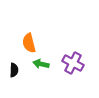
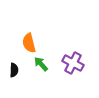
green arrow: rotated 35 degrees clockwise
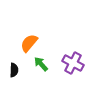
orange semicircle: rotated 54 degrees clockwise
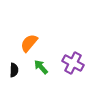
green arrow: moved 3 px down
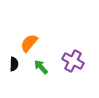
purple cross: moved 2 px up
black semicircle: moved 6 px up
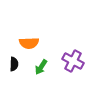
orange semicircle: rotated 132 degrees counterclockwise
green arrow: rotated 105 degrees counterclockwise
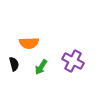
black semicircle: rotated 16 degrees counterclockwise
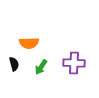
purple cross: moved 1 px right, 2 px down; rotated 25 degrees counterclockwise
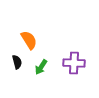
orange semicircle: moved 3 px up; rotated 120 degrees counterclockwise
black semicircle: moved 3 px right, 2 px up
